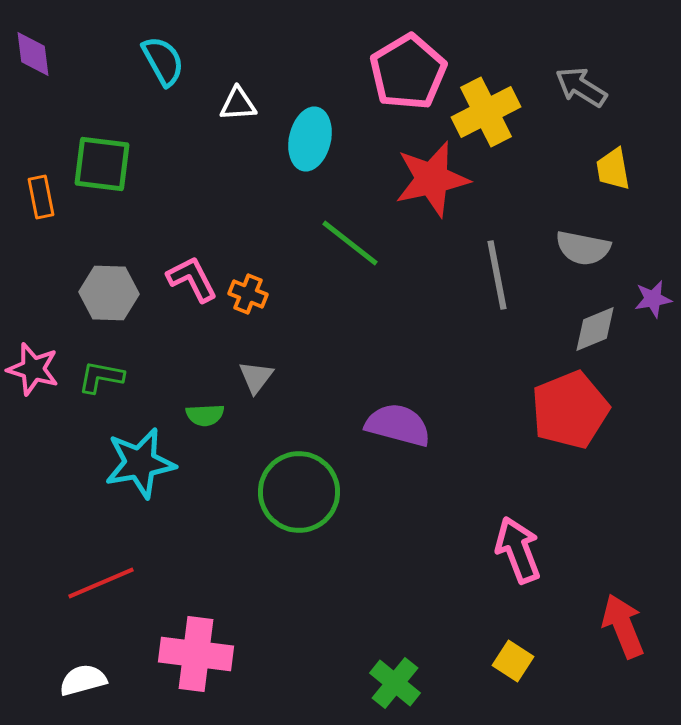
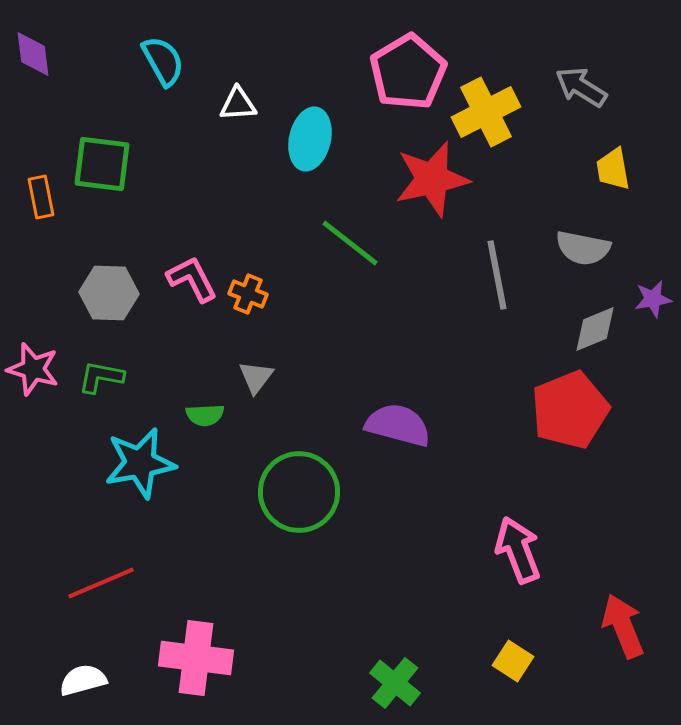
pink cross: moved 4 px down
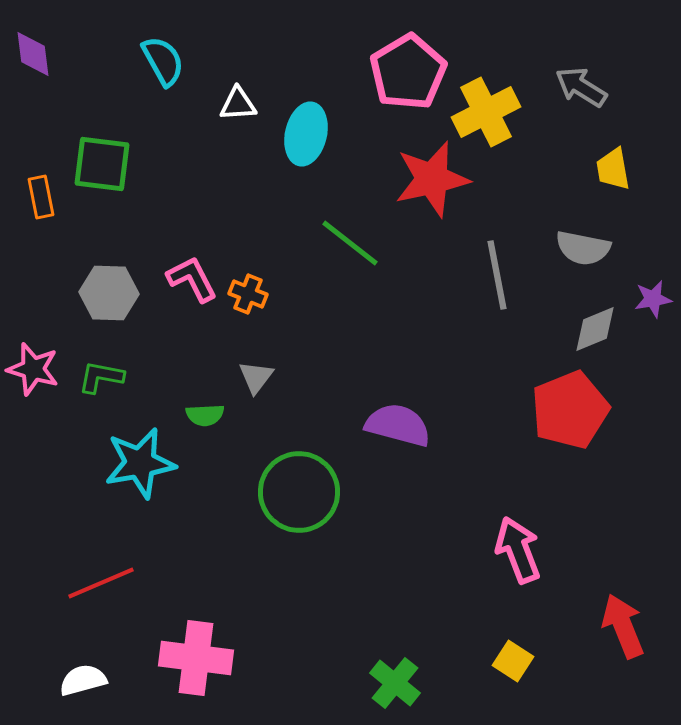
cyan ellipse: moved 4 px left, 5 px up
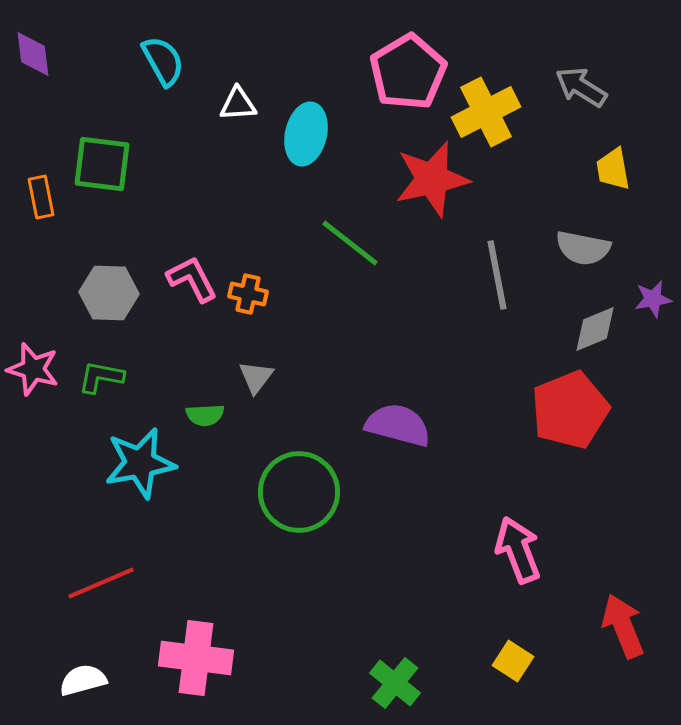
orange cross: rotated 9 degrees counterclockwise
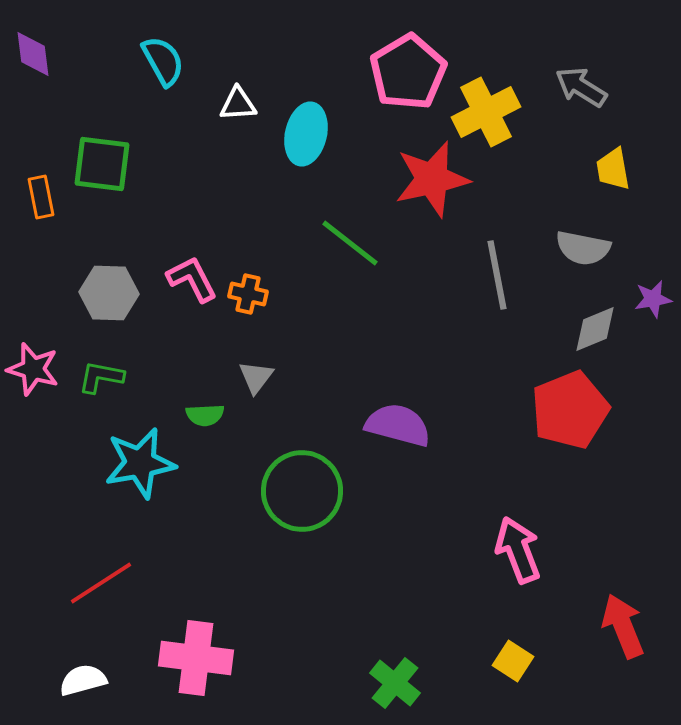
green circle: moved 3 px right, 1 px up
red line: rotated 10 degrees counterclockwise
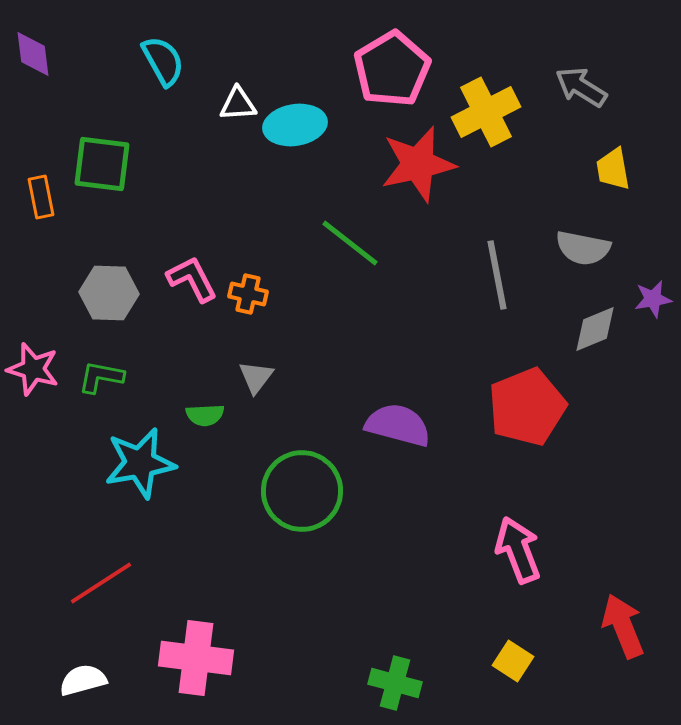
pink pentagon: moved 16 px left, 3 px up
cyan ellipse: moved 11 px left, 9 px up; rotated 68 degrees clockwise
red star: moved 14 px left, 15 px up
red pentagon: moved 43 px left, 3 px up
green cross: rotated 24 degrees counterclockwise
